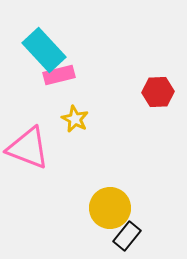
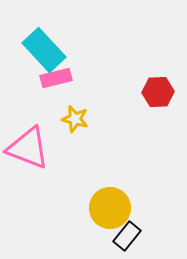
pink rectangle: moved 3 px left, 3 px down
yellow star: rotated 12 degrees counterclockwise
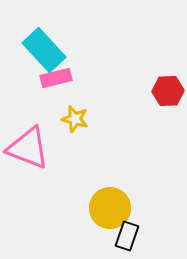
red hexagon: moved 10 px right, 1 px up
black rectangle: rotated 20 degrees counterclockwise
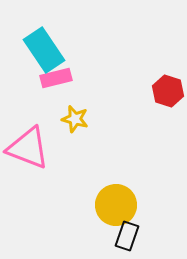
cyan rectangle: rotated 9 degrees clockwise
red hexagon: rotated 20 degrees clockwise
yellow circle: moved 6 px right, 3 px up
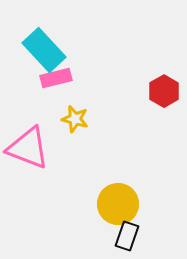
cyan rectangle: rotated 9 degrees counterclockwise
red hexagon: moved 4 px left; rotated 12 degrees clockwise
yellow circle: moved 2 px right, 1 px up
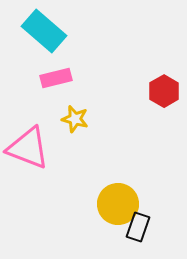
cyan rectangle: moved 19 px up; rotated 6 degrees counterclockwise
black rectangle: moved 11 px right, 9 px up
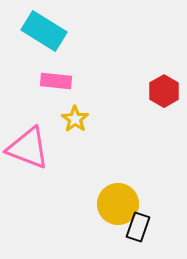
cyan rectangle: rotated 9 degrees counterclockwise
pink rectangle: moved 3 px down; rotated 20 degrees clockwise
yellow star: rotated 20 degrees clockwise
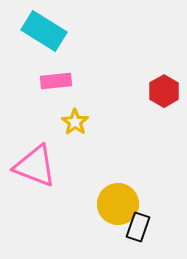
pink rectangle: rotated 12 degrees counterclockwise
yellow star: moved 3 px down
pink triangle: moved 7 px right, 18 px down
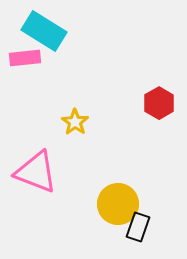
pink rectangle: moved 31 px left, 23 px up
red hexagon: moved 5 px left, 12 px down
pink triangle: moved 1 px right, 6 px down
